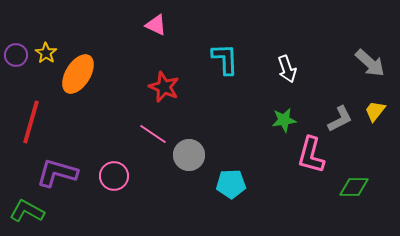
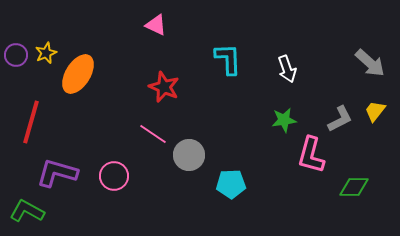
yellow star: rotated 15 degrees clockwise
cyan L-shape: moved 3 px right
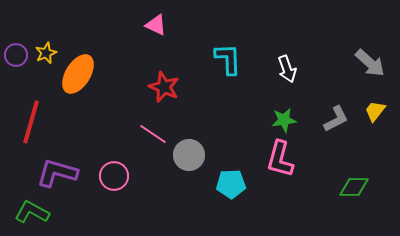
gray L-shape: moved 4 px left
pink L-shape: moved 31 px left, 4 px down
green L-shape: moved 5 px right, 1 px down
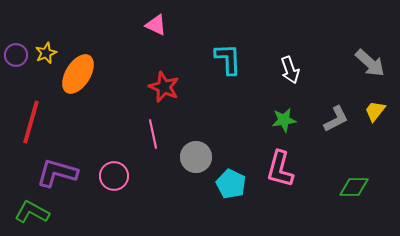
white arrow: moved 3 px right, 1 px down
pink line: rotated 44 degrees clockwise
gray circle: moved 7 px right, 2 px down
pink L-shape: moved 10 px down
cyan pentagon: rotated 28 degrees clockwise
